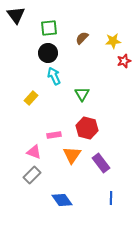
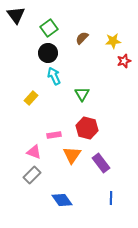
green square: rotated 30 degrees counterclockwise
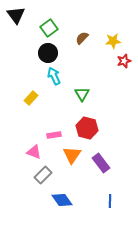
gray rectangle: moved 11 px right
blue line: moved 1 px left, 3 px down
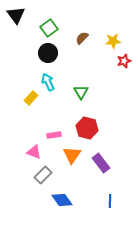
cyan arrow: moved 6 px left, 6 px down
green triangle: moved 1 px left, 2 px up
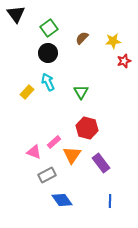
black triangle: moved 1 px up
yellow rectangle: moved 4 px left, 6 px up
pink rectangle: moved 7 px down; rotated 32 degrees counterclockwise
gray rectangle: moved 4 px right; rotated 18 degrees clockwise
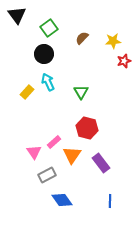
black triangle: moved 1 px right, 1 px down
black circle: moved 4 px left, 1 px down
pink triangle: rotated 35 degrees clockwise
